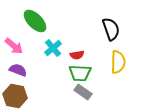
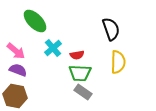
pink arrow: moved 2 px right, 5 px down
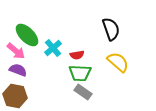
green ellipse: moved 8 px left, 14 px down
yellow semicircle: rotated 50 degrees counterclockwise
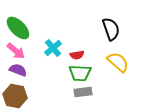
green ellipse: moved 9 px left, 7 px up
gray rectangle: rotated 42 degrees counterclockwise
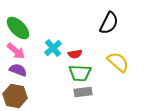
black semicircle: moved 2 px left, 6 px up; rotated 45 degrees clockwise
red semicircle: moved 2 px left, 1 px up
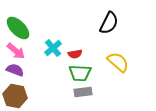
purple semicircle: moved 3 px left
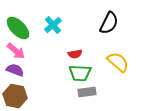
cyan cross: moved 23 px up
gray rectangle: moved 4 px right
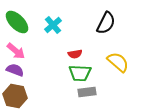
black semicircle: moved 3 px left
green ellipse: moved 1 px left, 6 px up
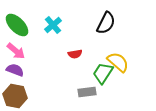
green ellipse: moved 3 px down
green trapezoid: moved 23 px right; rotated 120 degrees clockwise
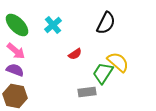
red semicircle: rotated 24 degrees counterclockwise
